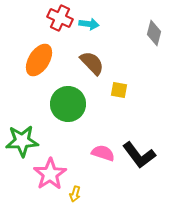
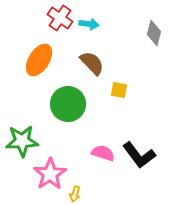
red cross: rotated 10 degrees clockwise
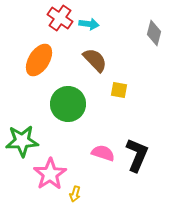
brown semicircle: moved 3 px right, 3 px up
black L-shape: moved 2 px left; rotated 120 degrees counterclockwise
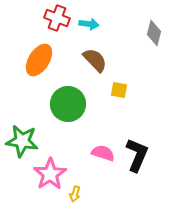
red cross: moved 3 px left; rotated 15 degrees counterclockwise
green star: rotated 12 degrees clockwise
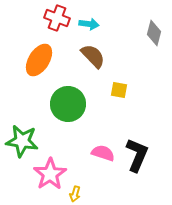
brown semicircle: moved 2 px left, 4 px up
